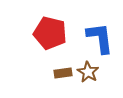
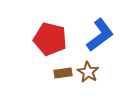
red pentagon: moved 6 px down
blue L-shape: moved 3 px up; rotated 60 degrees clockwise
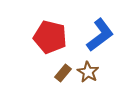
red pentagon: moved 2 px up
brown rectangle: rotated 42 degrees counterclockwise
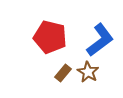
blue L-shape: moved 5 px down
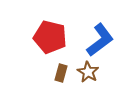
brown rectangle: moved 2 px left; rotated 24 degrees counterclockwise
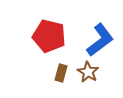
red pentagon: moved 1 px left, 1 px up
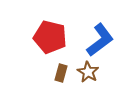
red pentagon: moved 1 px right, 1 px down
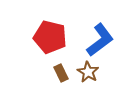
brown rectangle: rotated 42 degrees counterclockwise
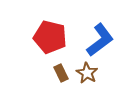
brown star: moved 1 px left, 1 px down
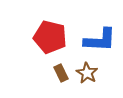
blue L-shape: rotated 40 degrees clockwise
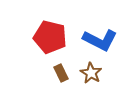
blue L-shape: rotated 24 degrees clockwise
brown star: moved 4 px right
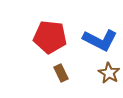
red pentagon: rotated 8 degrees counterclockwise
brown star: moved 18 px right
